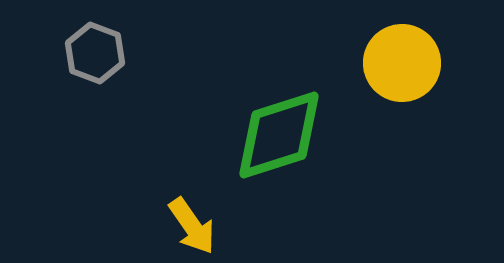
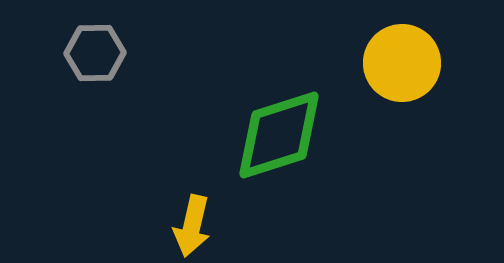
gray hexagon: rotated 22 degrees counterclockwise
yellow arrow: rotated 48 degrees clockwise
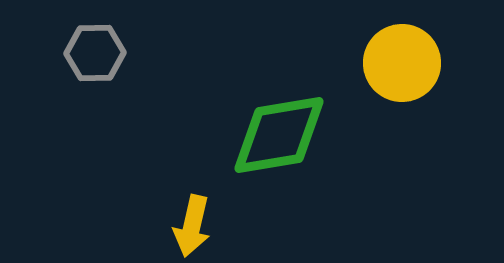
green diamond: rotated 8 degrees clockwise
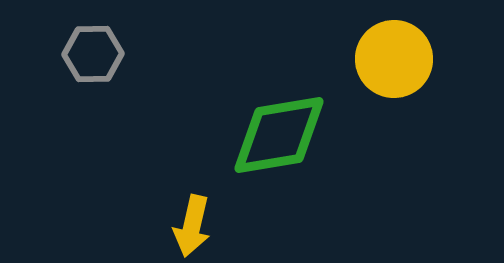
gray hexagon: moved 2 px left, 1 px down
yellow circle: moved 8 px left, 4 px up
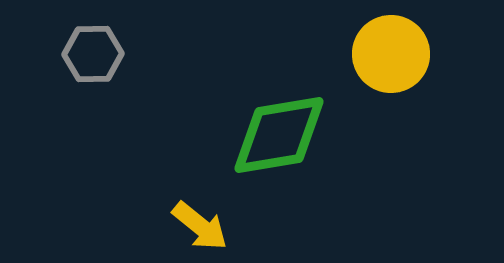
yellow circle: moved 3 px left, 5 px up
yellow arrow: moved 8 px right; rotated 64 degrees counterclockwise
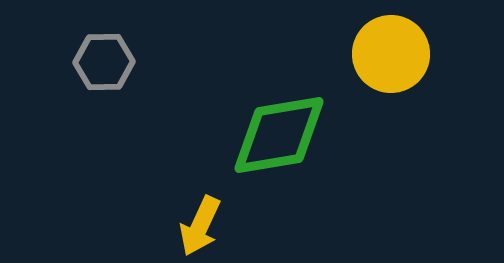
gray hexagon: moved 11 px right, 8 px down
yellow arrow: rotated 76 degrees clockwise
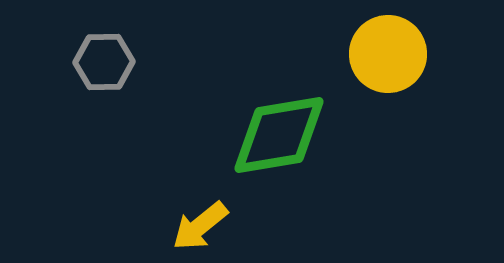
yellow circle: moved 3 px left
yellow arrow: rotated 26 degrees clockwise
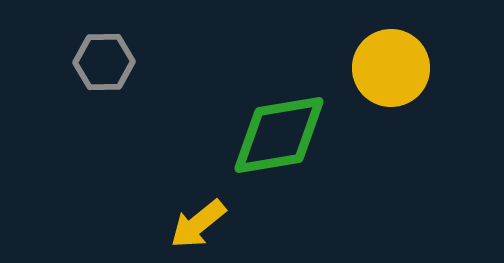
yellow circle: moved 3 px right, 14 px down
yellow arrow: moved 2 px left, 2 px up
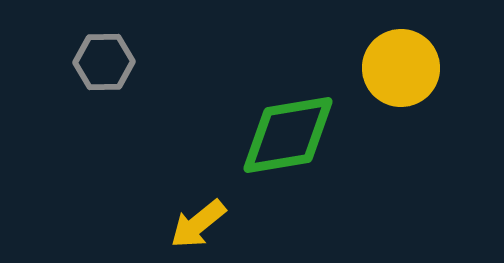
yellow circle: moved 10 px right
green diamond: moved 9 px right
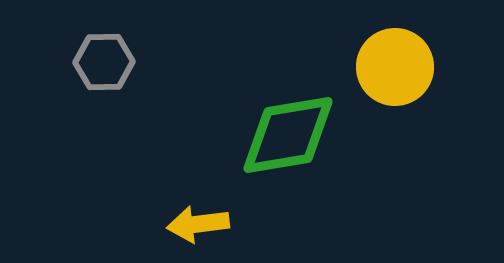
yellow circle: moved 6 px left, 1 px up
yellow arrow: rotated 32 degrees clockwise
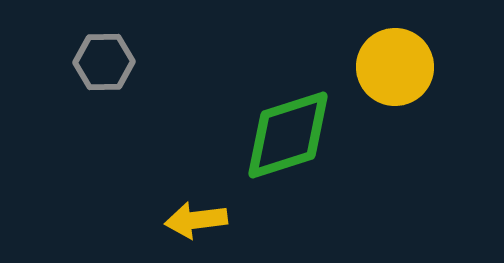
green diamond: rotated 8 degrees counterclockwise
yellow arrow: moved 2 px left, 4 px up
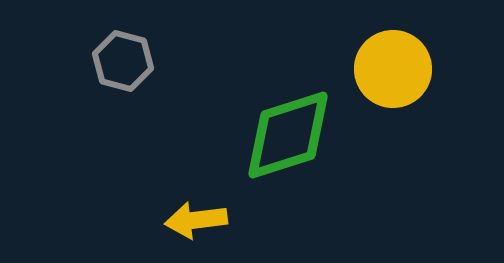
gray hexagon: moved 19 px right, 1 px up; rotated 16 degrees clockwise
yellow circle: moved 2 px left, 2 px down
